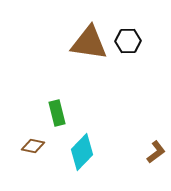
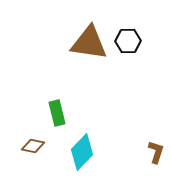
brown L-shape: rotated 35 degrees counterclockwise
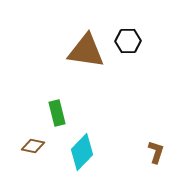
brown triangle: moved 3 px left, 8 px down
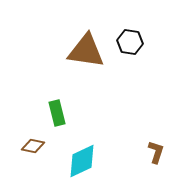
black hexagon: moved 2 px right, 1 px down; rotated 10 degrees clockwise
cyan diamond: moved 9 px down; rotated 21 degrees clockwise
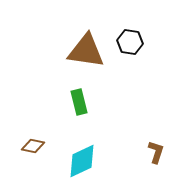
green rectangle: moved 22 px right, 11 px up
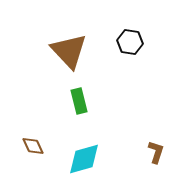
brown triangle: moved 17 px left; rotated 39 degrees clockwise
green rectangle: moved 1 px up
brown diamond: rotated 55 degrees clockwise
cyan diamond: moved 2 px right, 2 px up; rotated 9 degrees clockwise
